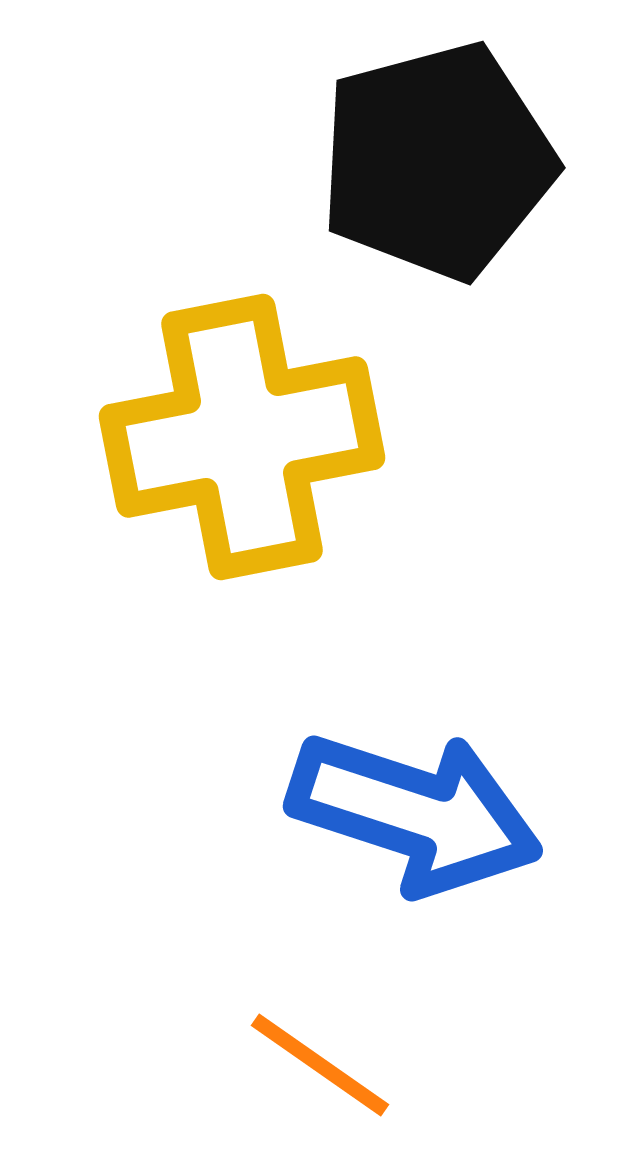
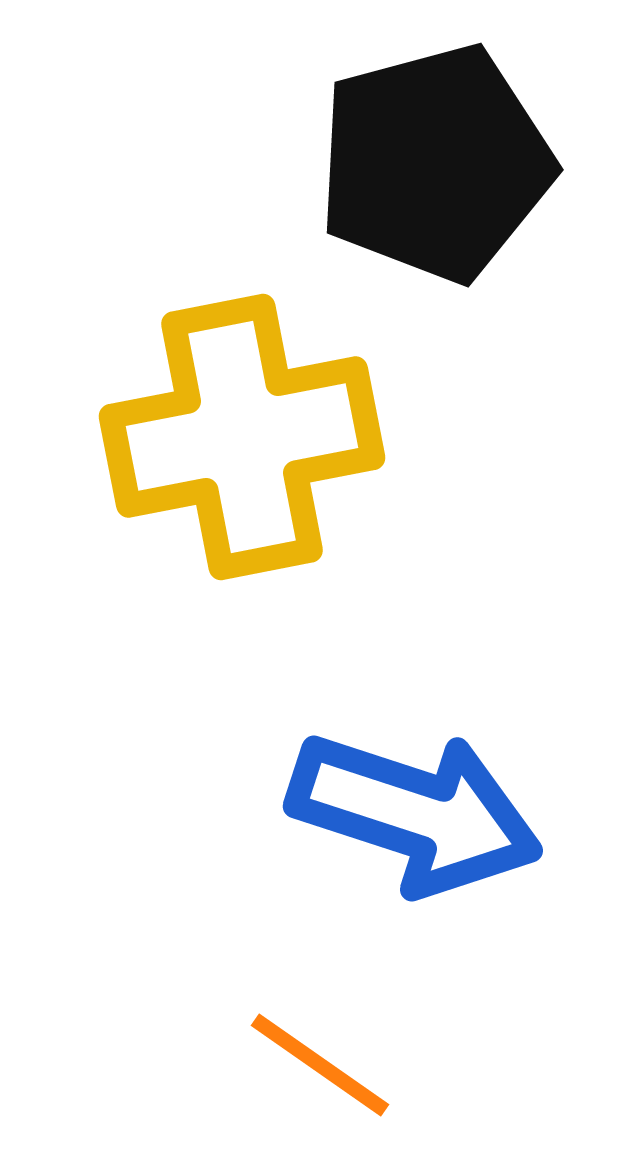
black pentagon: moved 2 px left, 2 px down
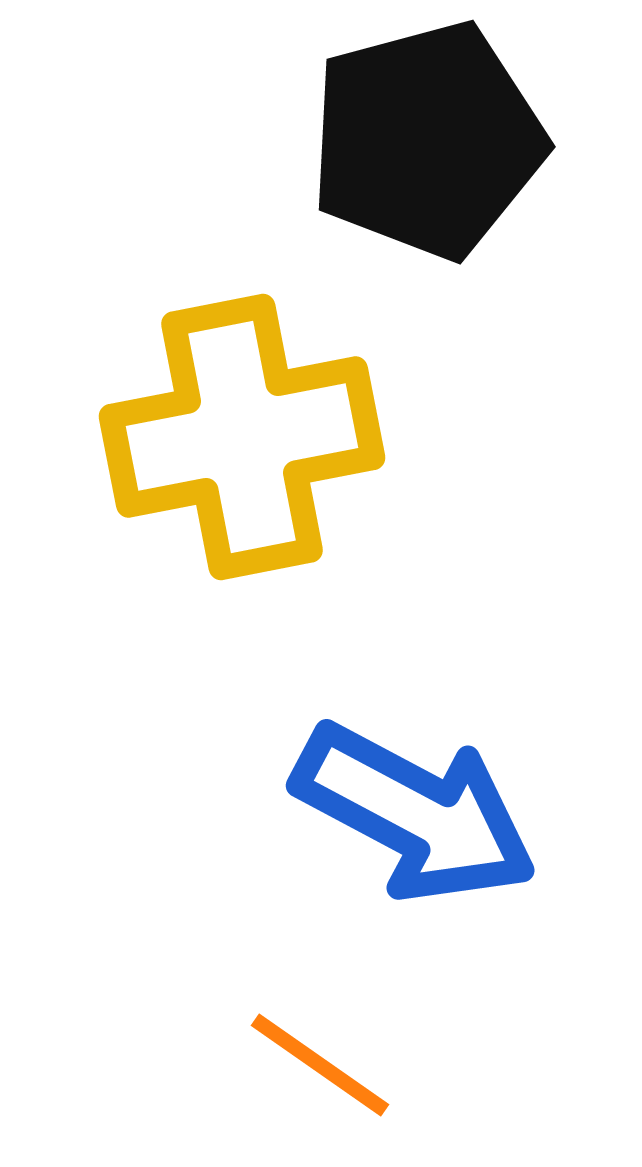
black pentagon: moved 8 px left, 23 px up
blue arrow: rotated 10 degrees clockwise
